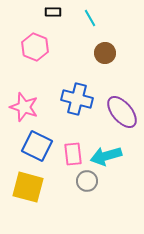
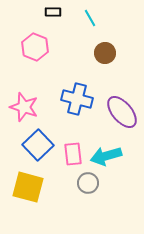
blue square: moved 1 px right, 1 px up; rotated 20 degrees clockwise
gray circle: moved 1 px right, 2 px down
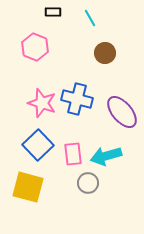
pink star: moved 18 px right, 4 px up
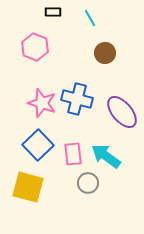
cyan arrow: rotated 52 degrees clockwise
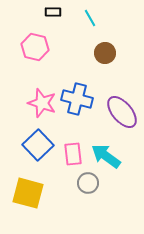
pink hexagon: rotated 8 degrees counterclockwise
yellow square: moved 6 px down
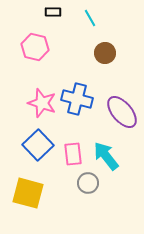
cyan arrow: rotated 16 degrees clockwise
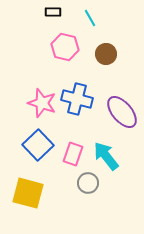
pink hexagon: moved 30 px right
brown circle: moved 1 px right, 1 px down
pink rectangle: rotated 25 degrees clockwise
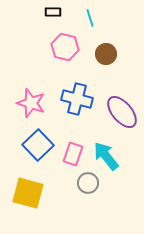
cyan line: rotated 12 degrees clockwise
pink star: moved 11 px left
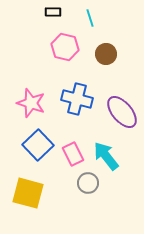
pink rectangle: rotated 45 degrees counterclockwise
